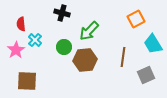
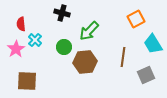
pink star: moved 1 px up
brown hexagon: moved 2 px down
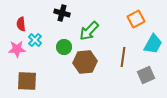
cyan trapezoid: rotated 120 degrees counterclockwise
pink star: moved 1 px right; rotated 30 degrees clockwise
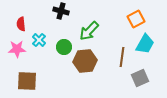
black cross: moved 1 px left, 2 px up
cyan cross: moved 4 px right
cyan trapezoid: moved 8 px left
brown line: moved 1 px left
brown hexagon: moved 1 px up
gray square: moved 6 px left, 3 px down
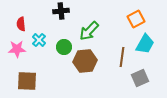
black cross: rotated 21 degrees counterclockwise
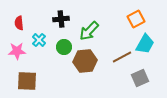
black cross: moved 8 px down
red semicircle: moved 2 px left, 1 px up
pink star: moved 2 px down
brown line: rotated 54 degrees clockwise
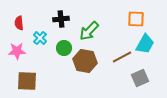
orange square: rotated 30 degrees clockwise
cyan cross: moved 1 px right, 2 px up
green circle: moved 1 px down
brown hexagon: rotated 15 degrees clockwise
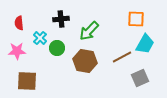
green circle: moved 7 px left
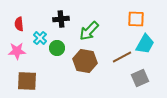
red semicircle: moved 1 px down
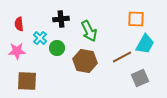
green arrow: rotated 70 degrees counterclockwise
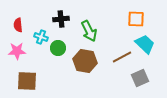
red semicircle: moved 1 px left, 1 px down
cyan cross: moved 1 px right, 1 px up; rotated 24 degrees counterclockwise
cyan trapezoid: rotated 75 degrees counterclockwise
green circle: moved 1 px right
